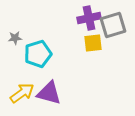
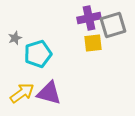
gray star: rotated 16 degrees counterclockwise
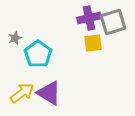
gray square: moved 3 px up
cyan pentagon: rotated 20 degrees counterclockwise
purple triangle: rotated 16 degrees clockwise
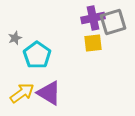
purple cross: moved 4 px right
cyan pentagon: moved 1 px left, 1 px down
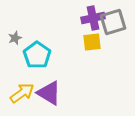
yellow square: moved 1 px left, 1 px up
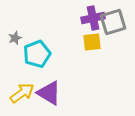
cyan pentagon: moved 1 px up; rotated 16 degrees clockwise
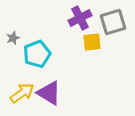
purple cross: moved 13 px left; rotated 15 degrees counterclockwise
gray star: moved 2 px left
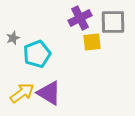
gray square: rotated 16 degrees clockwise
